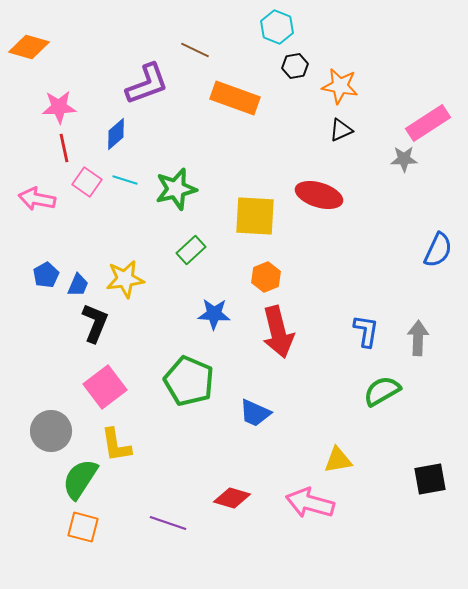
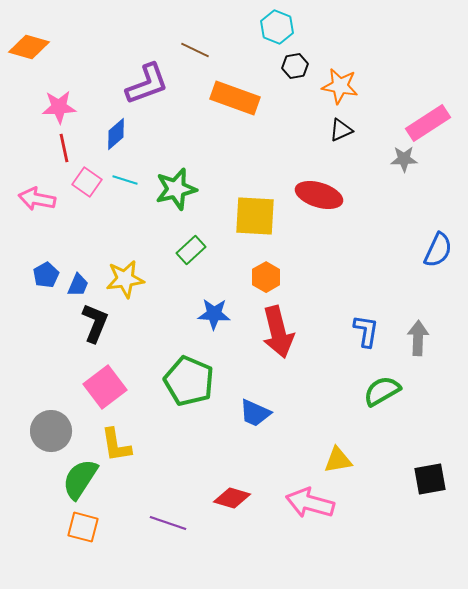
orange hexagon at (266, 277): rotated 8 degrees counterclockwise
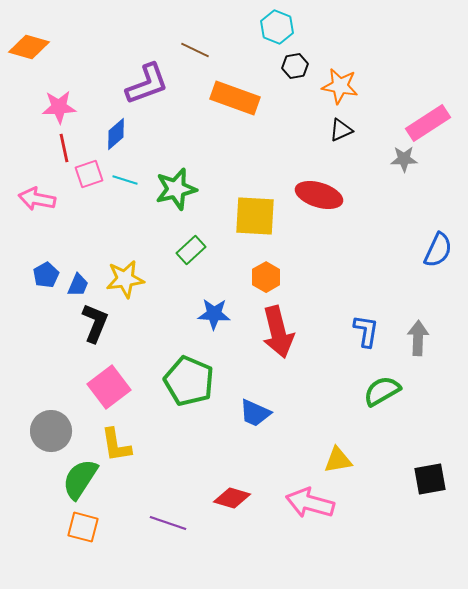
pink square at (87, 182): moved 2 px right, 8 px up; rotated 36 degrees clockwise
pink square at (105, 387): moved 4 px right
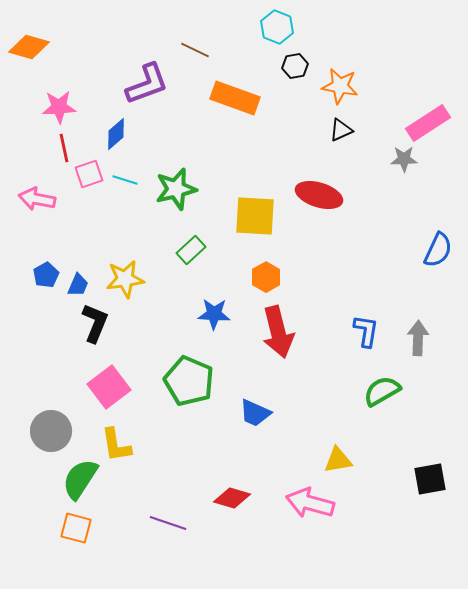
orange square at (83, 527): moved 7 px left, 1 px down
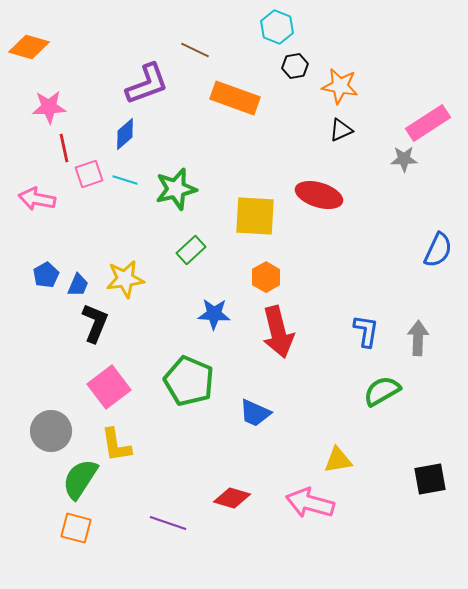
pink star at (59, 107): moved 10 px left
blue diamond at (116, 134): moved 9 px right
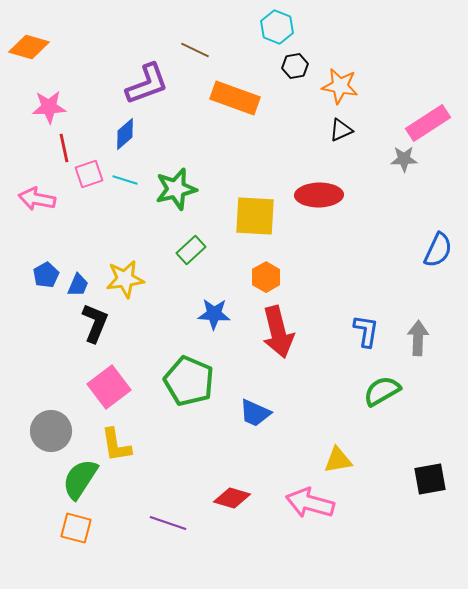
red ellipse at (319, 195): rotated 18 degrees counterclockwise
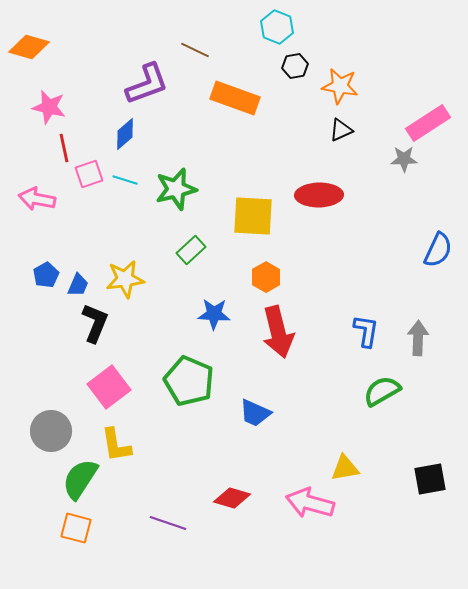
pink star at (49, 107): rotated 16 degrees clockwise
yellow square at (255, 216): moved 2 px left
yellow triangle at (338, 460): moved 7 px right, 8 px down
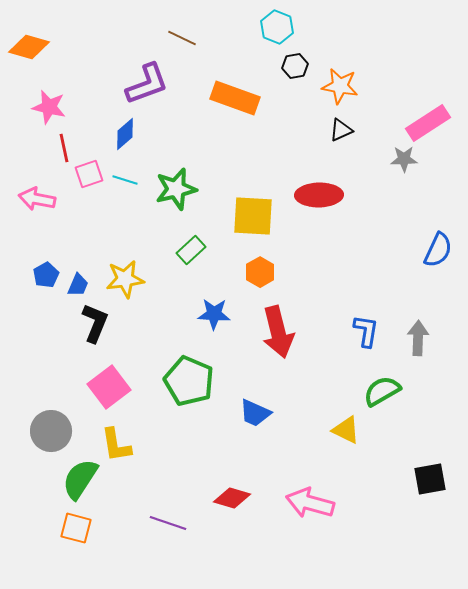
brown line at (195, 50): moved 13 px left, 12 px up
orange hexagon at (266, 277): moved 6 px left, 5 px up
yellow triangle at (345, 468): moved 1 px right, 38 px up; rotated 36 degrees clockwise
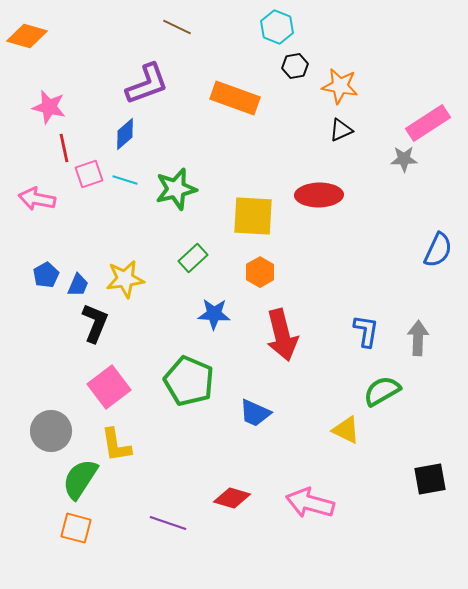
brown line at (182, 38): moved 5 px left, 11 px up
orange diamond at (29, 47): moved 2 px left, 11 px up
green rectangle at (191, 250): moved 2 px right, 8 px down
red arrow at (278, 332): moved 4 px right, 3 px down
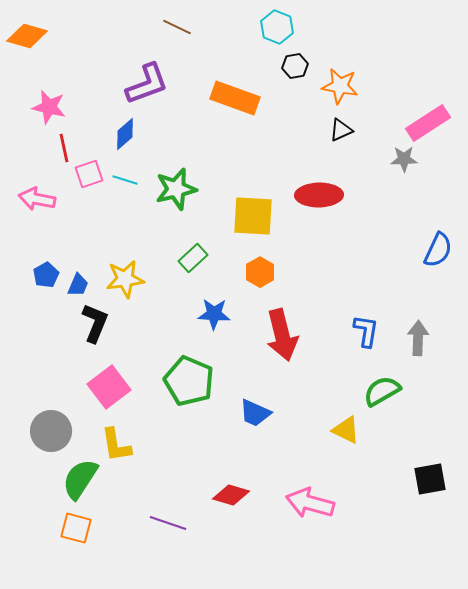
red diamond at (232, 498): moved 1 px left, 3 px up
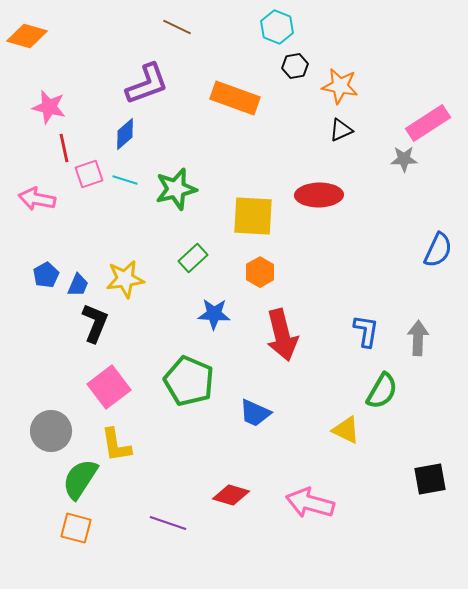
green semicircle at (382, 391): rotated 150 degrees clockwise
